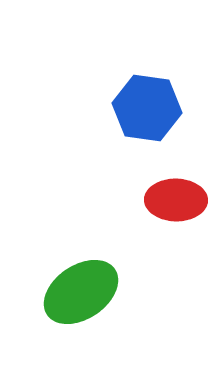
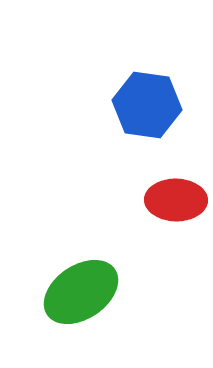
blue hexagon: moved 3 px up
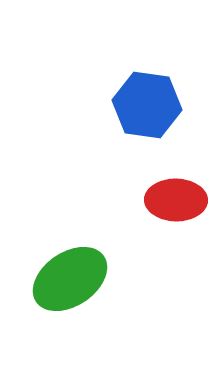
green ellipse: moved 11 px left, 13 px up
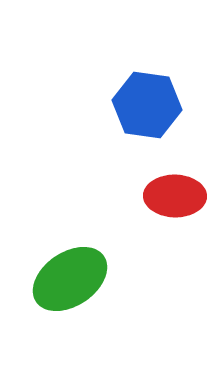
red ellipse: moved 1 px left, 4 px up
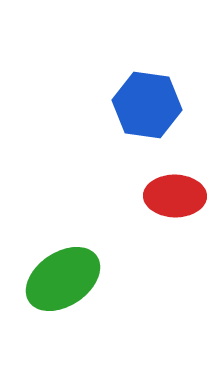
green ellipse: moved 7 px left
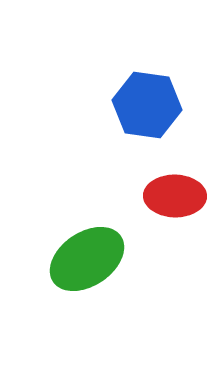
green ellipse: moved 24 px right, 20 px up
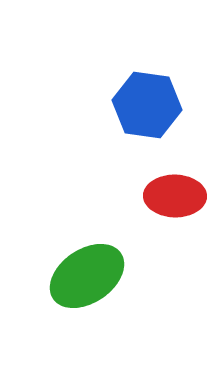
green ellipse: moved 17 px down
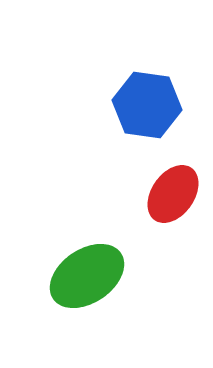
red ellipse: moved 2 px left, 2 px up; rotated 56 degrees counterclockwise
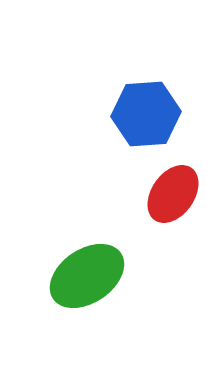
blue hexagon: moved 1 px left, 9 px down; rotated 12 degrees counterclockwise
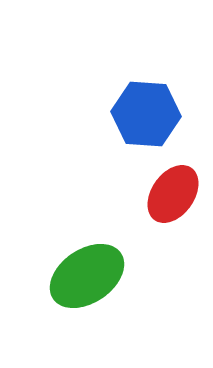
blue hexagon: rotated 8 degrees clockwise
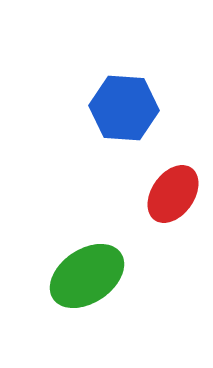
blue hexagon: moved 22 px left, 6 px up
